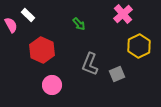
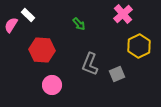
pink semicircle: rotated 119 degrees counterclockwise
red hexagon: rotated 20 degrees counterclockwise
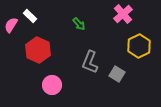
white rectangle: moved 2 px right, 1 px down
red hexagon: moved 4 px left; rotated 20 degrees clockwise
gray L-shape: moved 2 px up
gray square: rotated 35 degrees counterclockwise
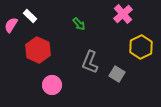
yellow hexagon: moved 2 px right, 1 px down
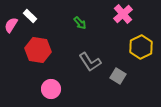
green arrow: moved 1 px right, 1 px up
red hexagon: rotated 15 degrees counterclockwise
gray L-shape: rotated 55 degrees counterclockwise
gray square: moved 1 px right, 2 px down
pink circle: moved 1 px left, 4 px down
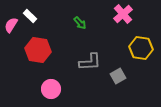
yellow hexagon: moved 1 px down; rotated 25 degrees counterclockwise
gray L-shape: rotated 60 degrees counterclockwise
gray square: rotated 28 degrees clockwise
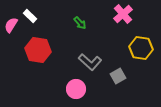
gray L-shape: rotated 45 degrees clockwise
pink circle: moved 25 px right
